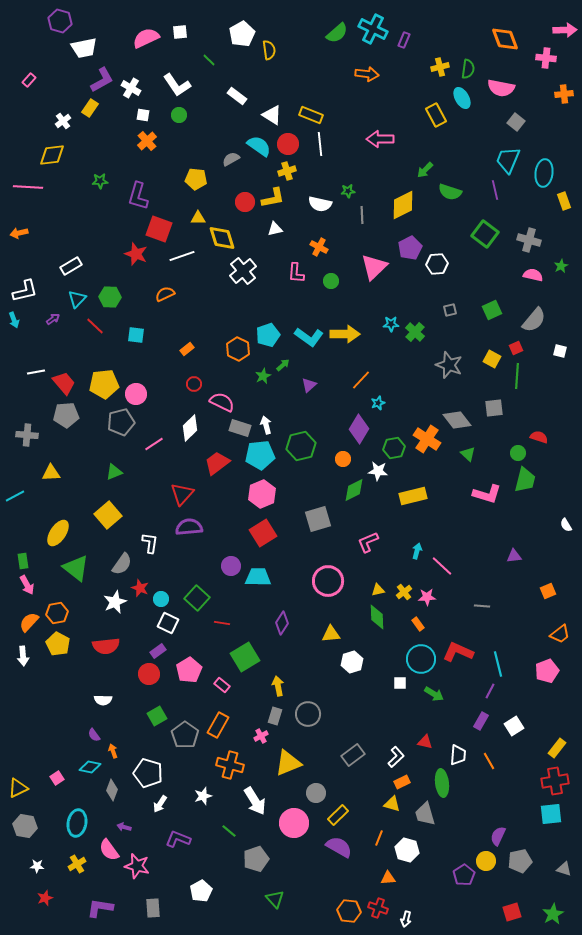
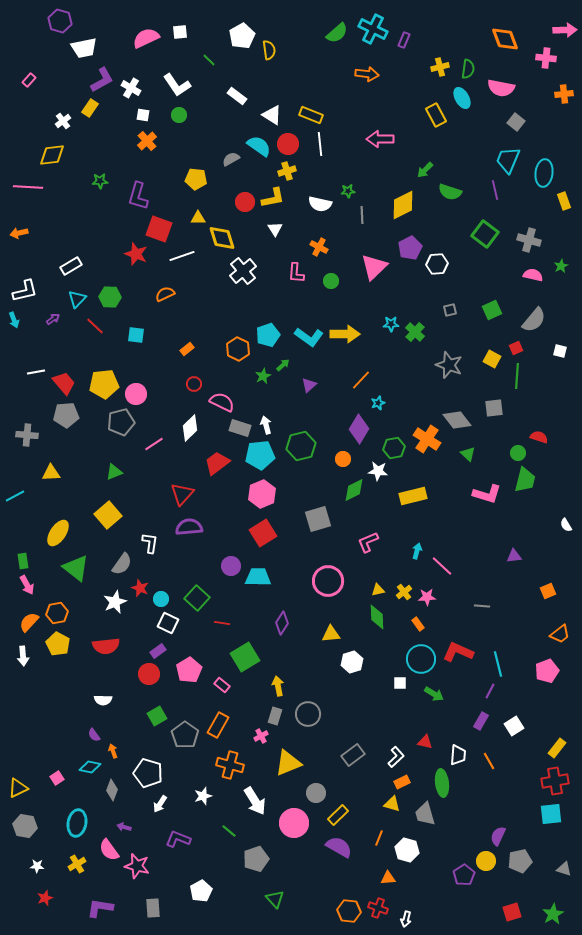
white pentagon at (242, 34): moved 2 px down
white triangle at (275, 229): rotated 49 degrees counterclockwise
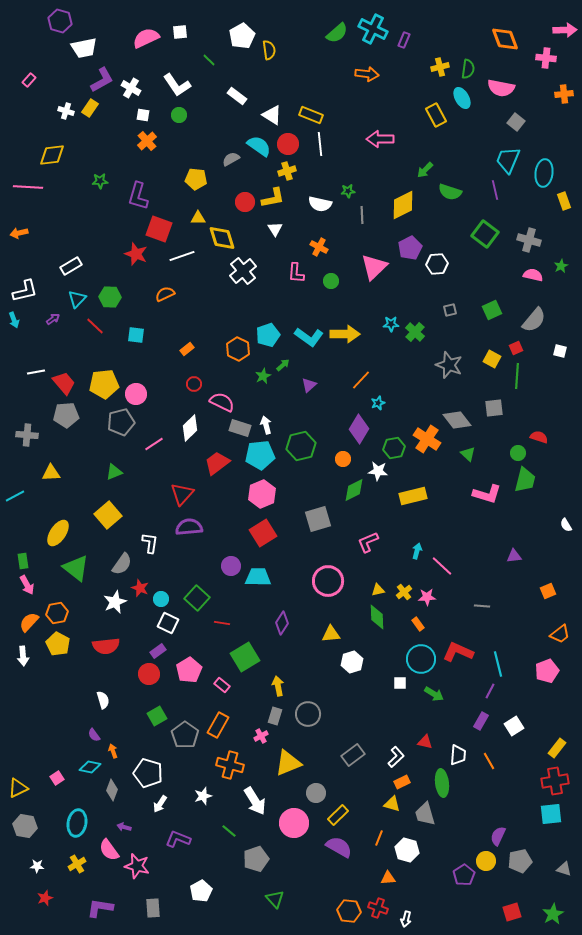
white cross at (63, 121): moved 3 px right, 10 px up; rotated 35 degrees counterclockwise
white semicircle at (103, 700): rotated 108 degrees counterclockwise
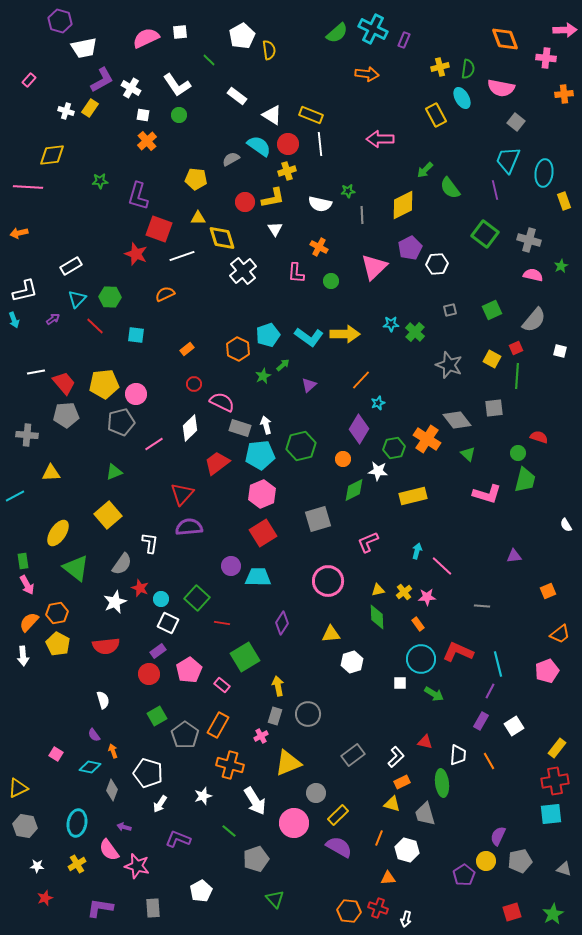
green semicircle at (450, 192): moved 4 px up; rotated 35 degrees clockwise
pink square at (57, 778): moved 1 px left, 24 px up; rotated 24 degrees counterclockwise
